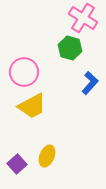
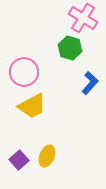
purple square: moved 2 px right, 4 px up
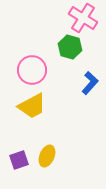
green hexagon: moved 1 px up
pink circle: moved 8 px right, 2 px up
purple square: rotated 24 degrees clockwise
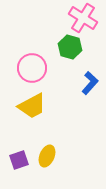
pink circle: moved 2 px up
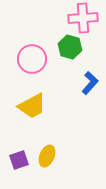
pink cross: rotated 36 degrees counterclockwise
pink circle: moved 9 px up
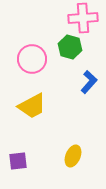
blue L-shape: moved 1 px left, 1 px up
yellow ellipse: moved 26 px right
purple square: moved 1 px left, 1 px down; rotated 12 degrees clockwise
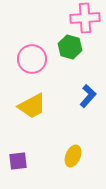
pink cross: moved 2 px right
blue L-shape: moved 1 px left, 14 px down
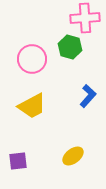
yellow ellipse: rotated 30 degrees clockwise
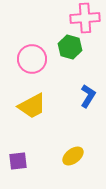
blue L-shape: rotated 10 degrees counterclockwise
